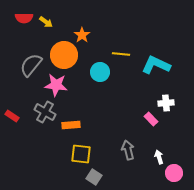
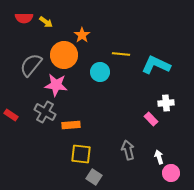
red rectangle: moved 1 px left, 1 px up
pink circle: moved 3 px left
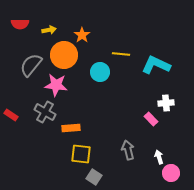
red semicircle: moved 4 px left, 6 px down
yellow arrow: moved 3 px right, 8 px down; rotated 48 degrees counterclockwise
orange rectangle: moved 3 px down
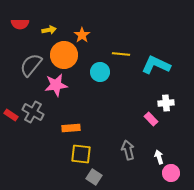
pink star: rotated 15 degrees counterclockwise
gray cross: moved 12 px left
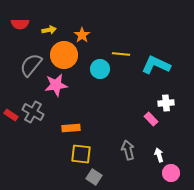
cyan circle: moved 3 px up
white arrow: moved 2 px up
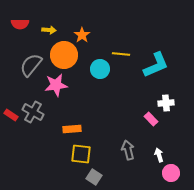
yellow arrow: rotated 16 degrees clockwise
cyan L-shape: rotated 132 degrees clockwise
orange rectangle: moved 1 px right, 1 px down
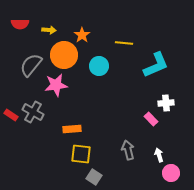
yellow line: moved 3 px right, 11 px up
cyan circle: moved 1 px left, 3 px up
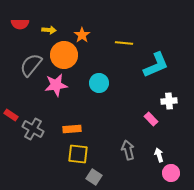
cyan circle: moved 17 px down
white cross: moved 3 px right, 2 px up
gray cross: moved 17 px down
yellow square: moved 3 px left
